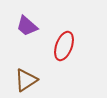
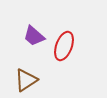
purple trapezoid: moved 7 px right, 10 px down
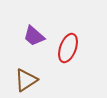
red ellipse: moved 4 px right, 2 px down
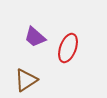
purple trapezoid: moved 1 px right, 1 px down
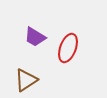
purple trapezoid: rotated 10 degrees counterclockwise
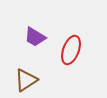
red ellipse: moved 3 px right, 2 px down
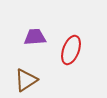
purple trapezoid: rotated 145 degrees clockwise
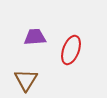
brown triangle: rotated 25 degrees counterclockwise
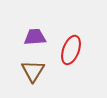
brown triangle: moved 7 px right, 9 px up
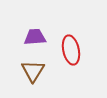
red ellipse: rotated 32 degrees counterclockwise
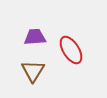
red ellipse: rotated 20 degrees counterclockwise
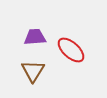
red ellipse: rotated 16 degrees counterclockwise
